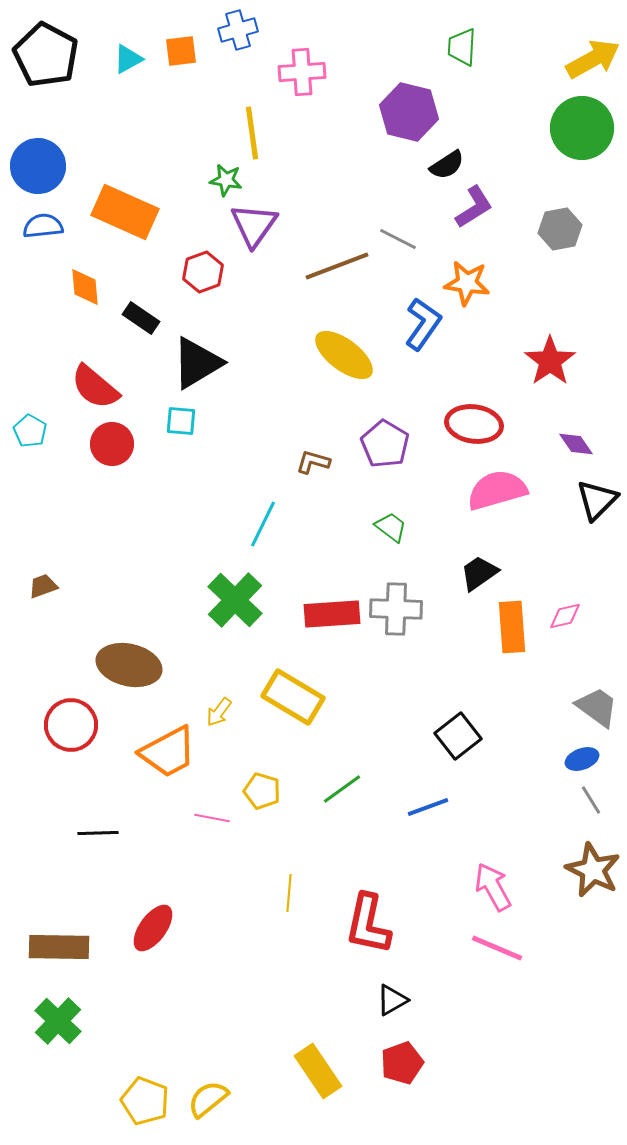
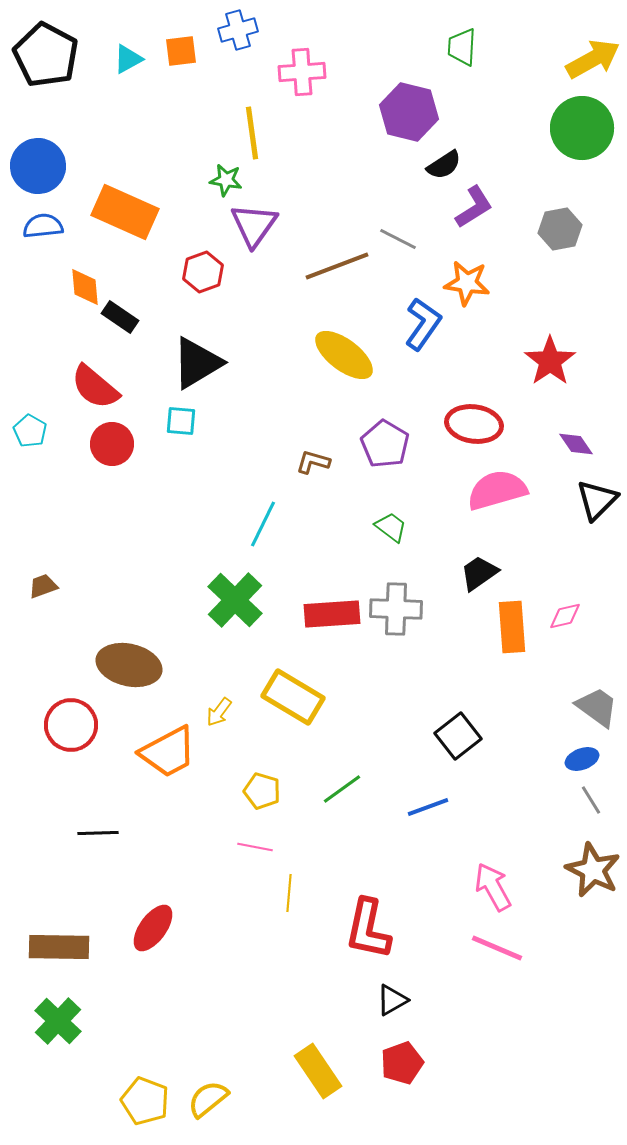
black semicircle at (447, 165): moved 3 px left
black rectangle at (141, 318): moved 21 px left, 1 px up
pink line at (212, 818): moved 43 px right, 29 px down
red L-shape at (368, 924): moved 5 px down
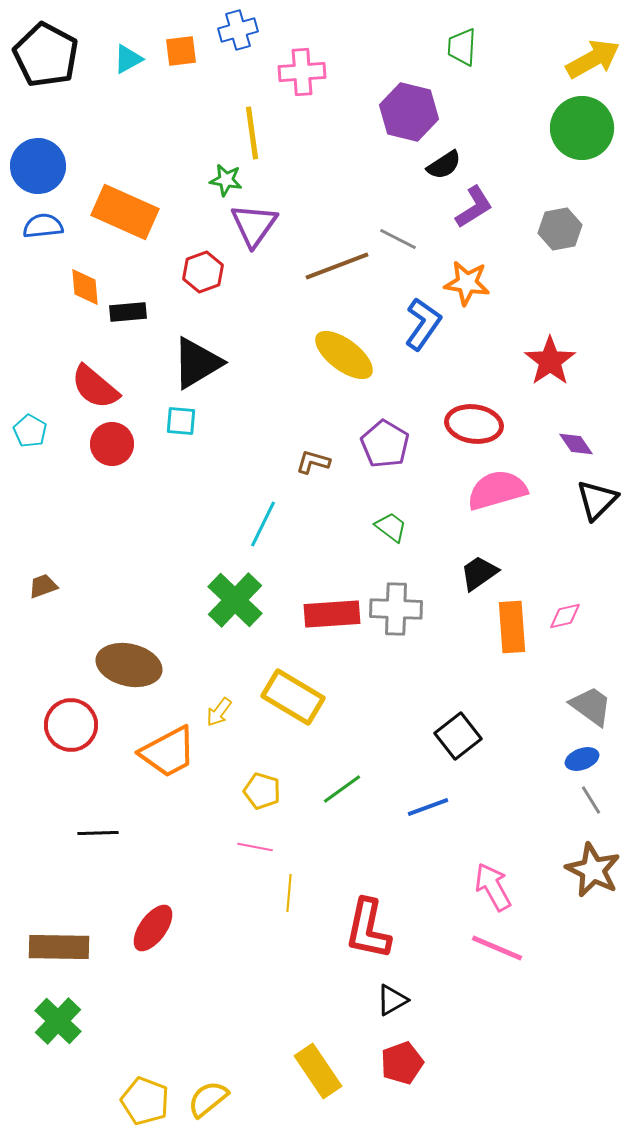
black rectangle at (120, 317): moved 8 px right, 5 px up; rotated 39 degrees counterclockwise
gray trapezoid at (597, 707): moved 6 px left, 1 px up
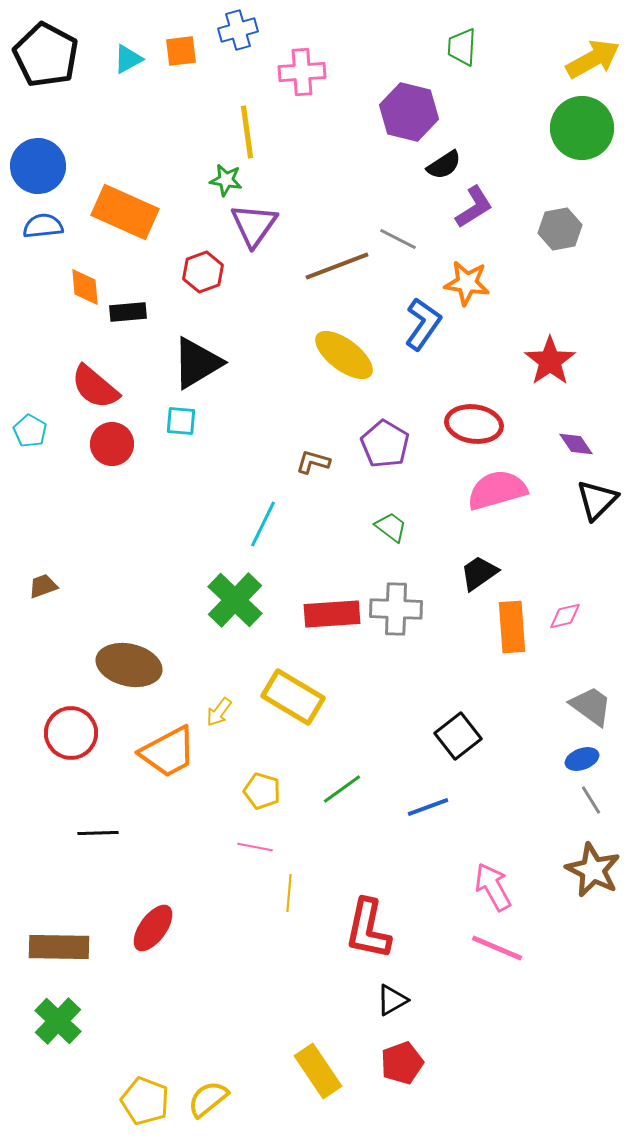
yellow line at (252, 133): moved 5 px left, 1 px up
red circle at (71, 725): moved 8 px down
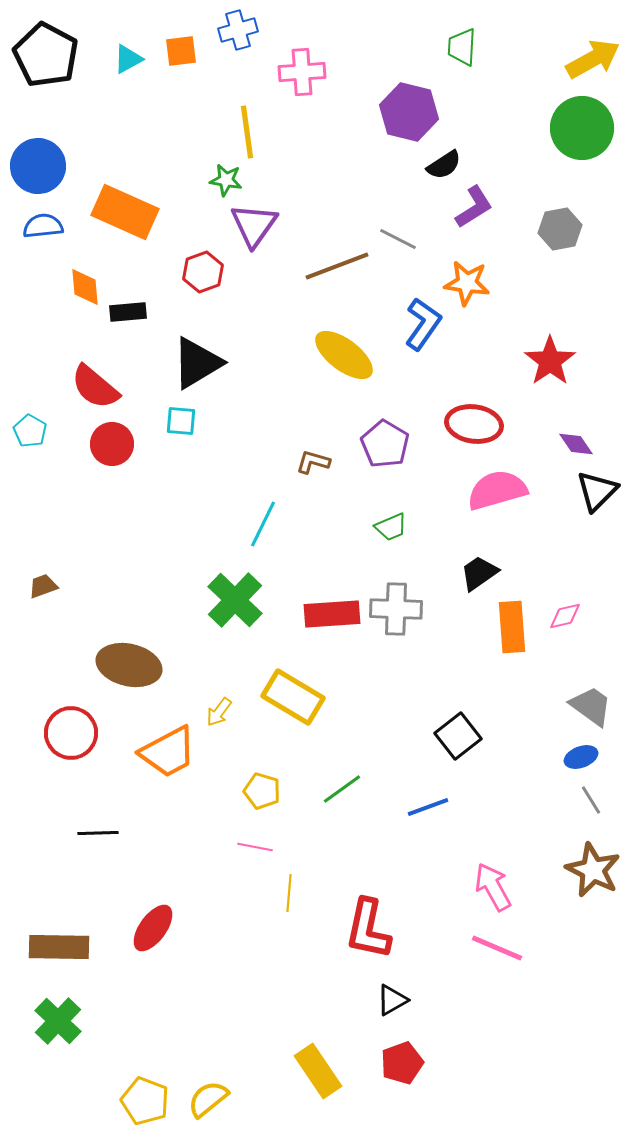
black triangle at (597, 500): moved 9 px up
green trapezoid at (391, 527): rotated 120 degrees clockwise
blue ellipse at (582, 759): moved 1 px left, 2 px up
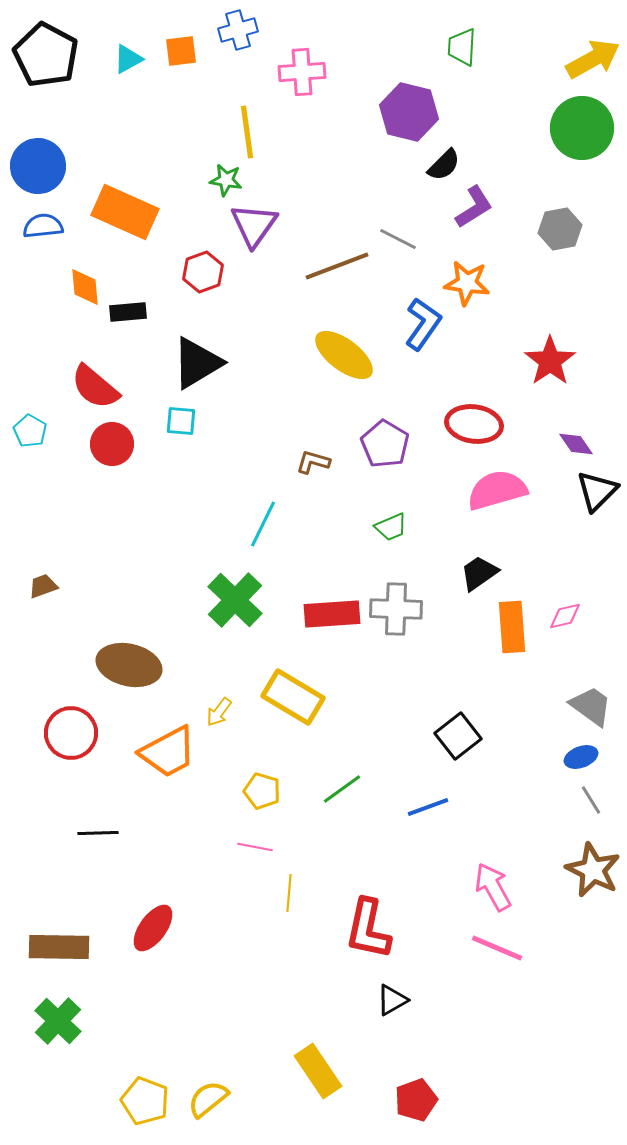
black semicircle at (444, 165): rotated 12 degrees counterclockwise
red pentagon at (402, 1063): moved 14 px right, 37 px down
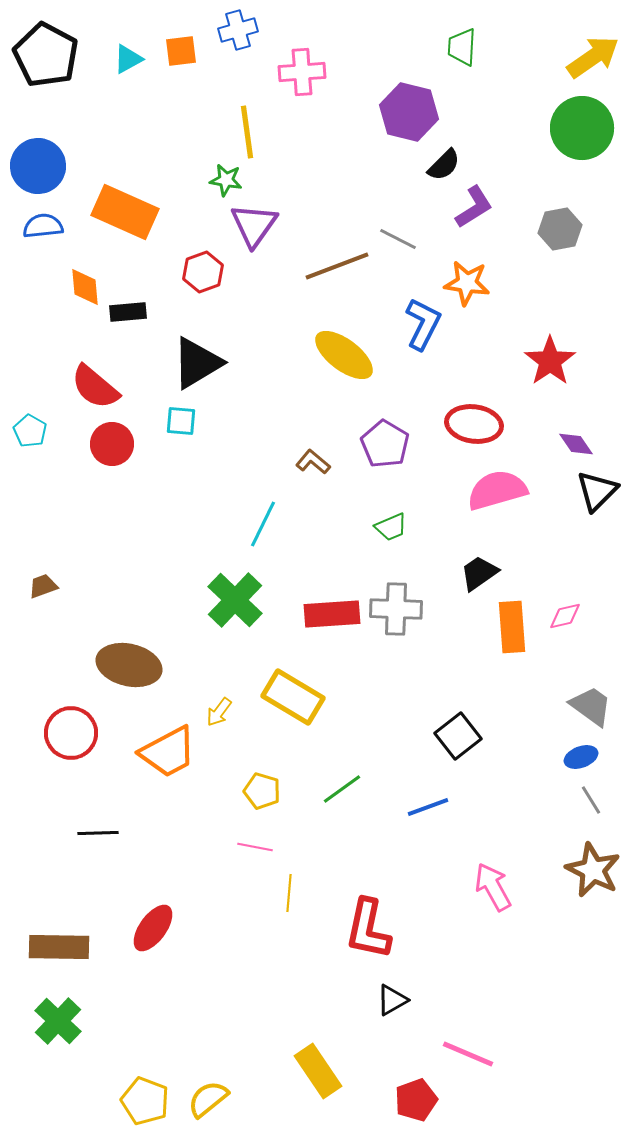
yellow arrow at (593, 59): moved 2 px up; rotated 6 degrees counterclockwise
blue L-shape at (423, 324): rotated 8 degrees counterclockwise
brown L-shape at (313, 462): rotated 24 degrees clockwise
pink line at (497, 948): moved 29 px left, 106 px down
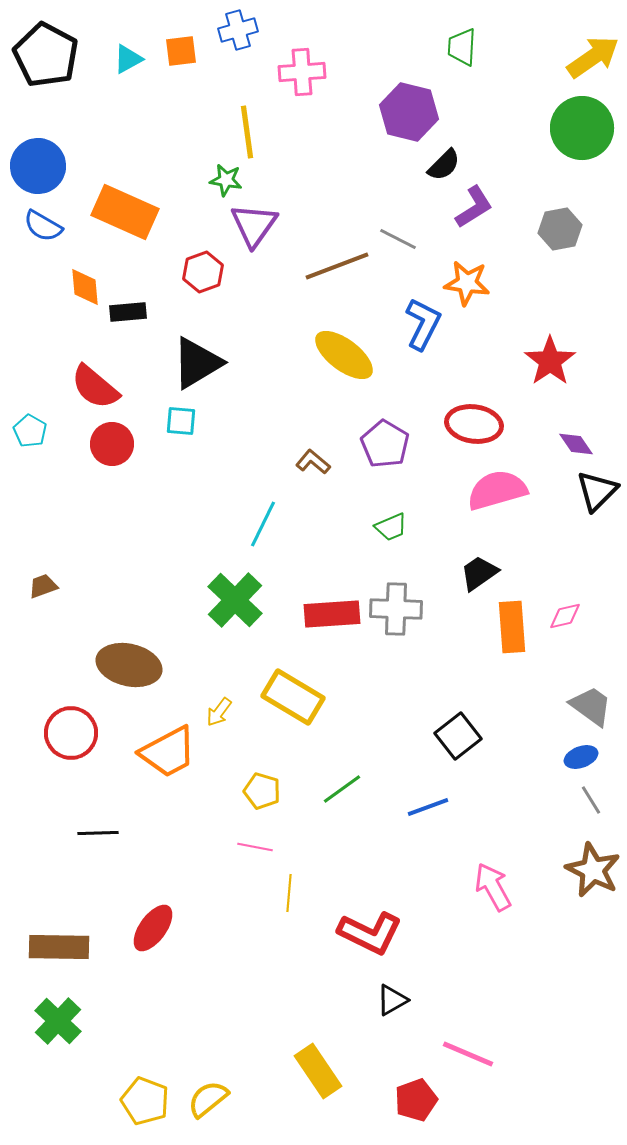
blue semicircle at (43, 226): rotated 144 degrees counterclockwise
red L-shape at (368, 929): moved 2 px right, 4 px down; rotated 76 degrees counterclockwise
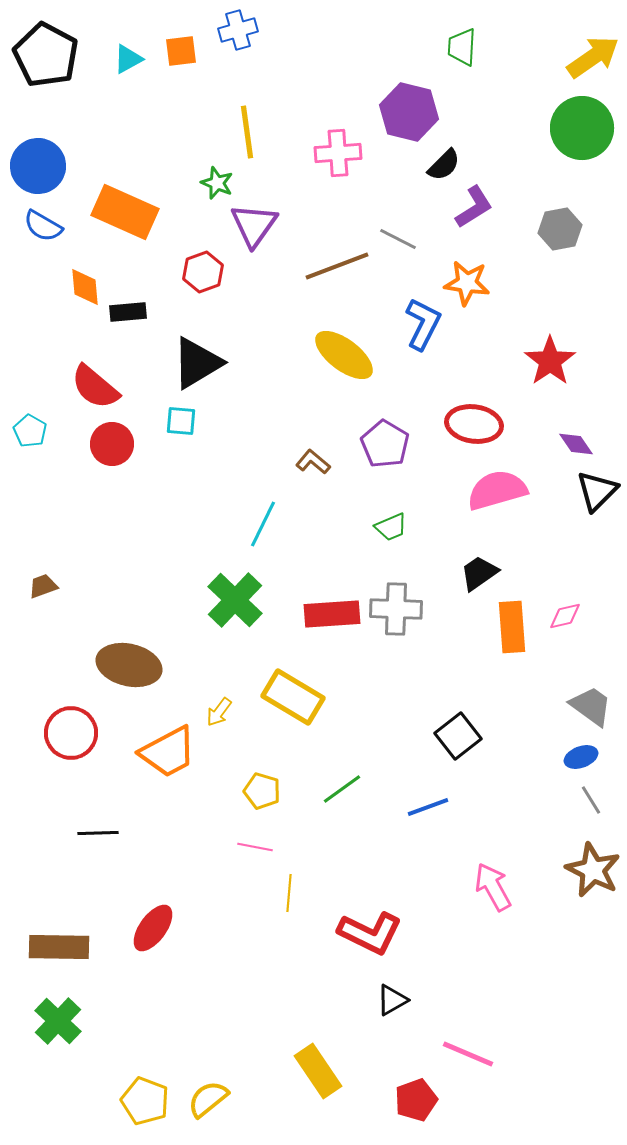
pink cross at (302, 72): moved 36 px right, 81 px down
green star at (226, 180): moved 9 px left, 3 px down; rotated 12 degrees clockwise
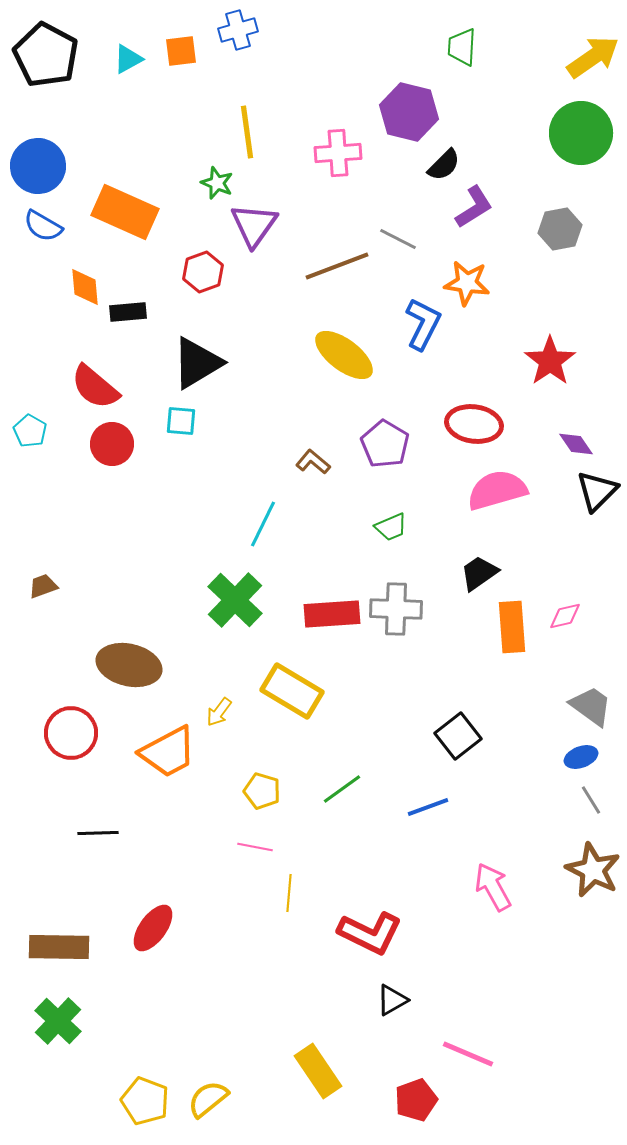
green circle at (582, 128): moved 1 px left, 5 px down
yellow rectangle at (293, 697): moved 1 px left, 6 px up
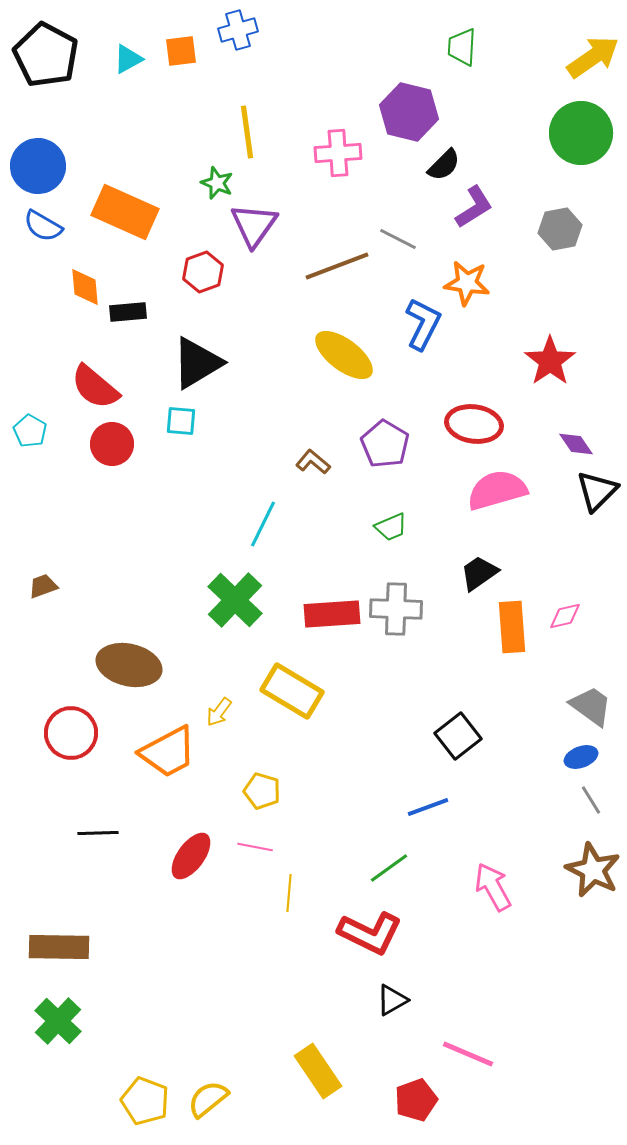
green line at (342, 789): moved 47 px right, 79 px down
red ellipse at (153, 928): moved 38 px right, 72 px up
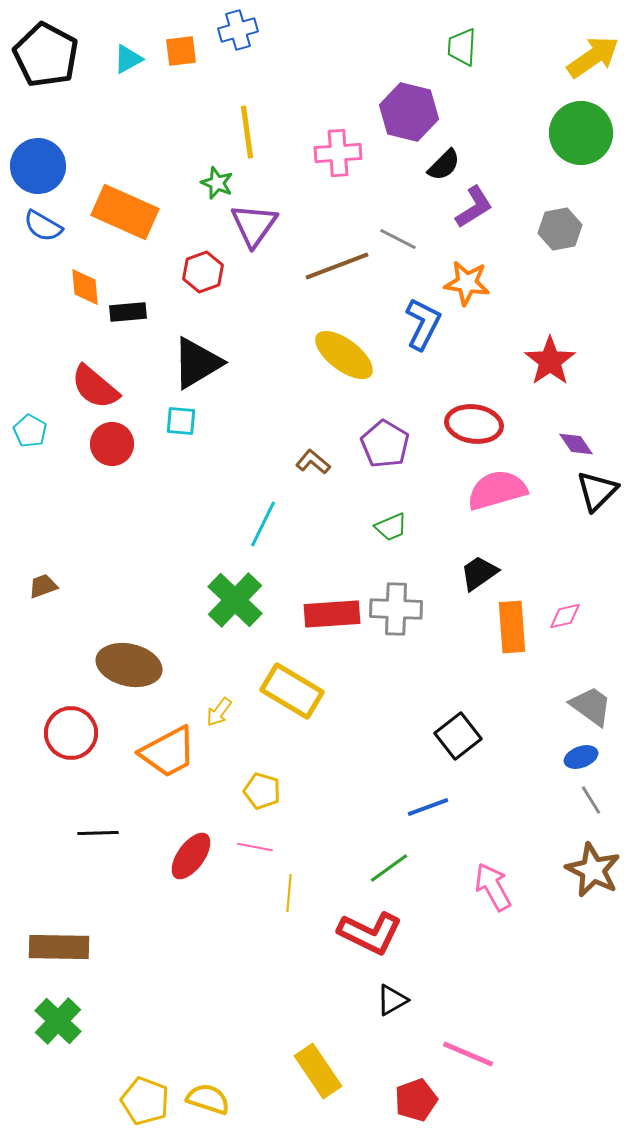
yellow semicircle at (208, 1099): rotated 57 degrees clockwise
